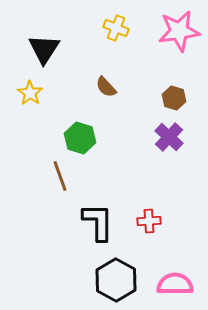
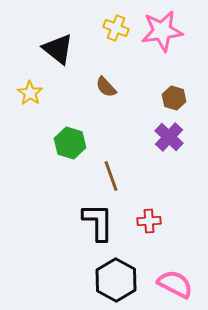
pink star: moved 17 px left
black triangle: moved 14 px right; rotated 24 degrees counterclockwise
green hexagon: moved 10 px left, 5 px down
brown line: moved 51 px right
pink semicircle: rotated 27 degrees clockwise
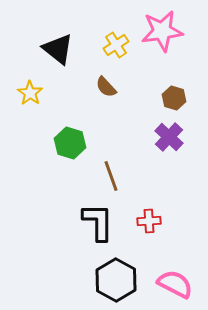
yellow cross: moved 17 px down; rotated 35 degrees clockwise
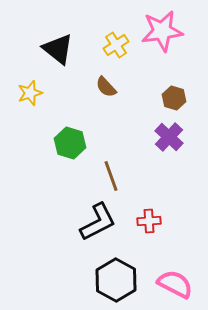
yellow star: rotated 20 degrees clockwise
black L-shape: rotated 63 degrees clockwise
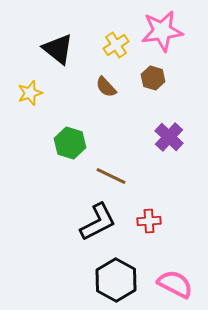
brown hexagon: moved 21 px left, 20 px up
brown line: rotated 44 degrees counterclockwise
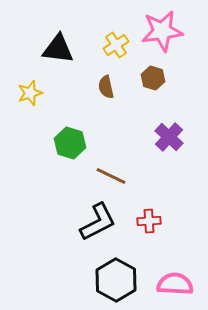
black triangle: rotated 32 degrees counterclockwise
brown semicircle: rotated 30 degrees clockwise
pink semicircle: rotated 24 degrees counterclockwise
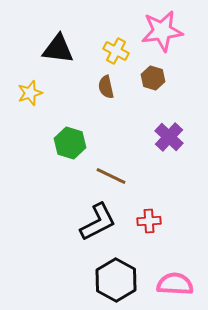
yellow cross: moved 6 px down; rotated 30 degrees counterclockwise
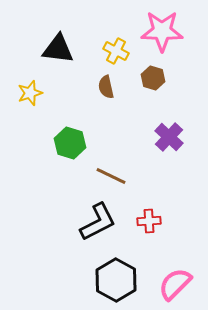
pink star: rotated 9 degrees clockwise
pink semicircle: rotated 48 degrees counterclockwise
